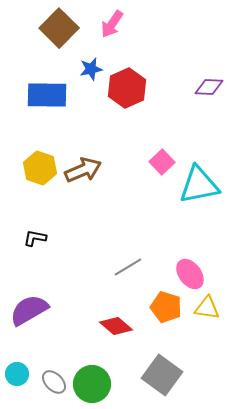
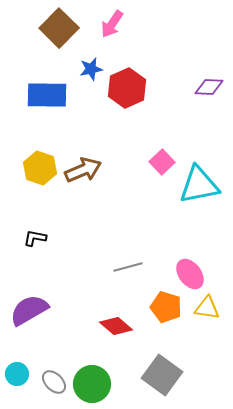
gray line: rotated 16 degrees clockwise
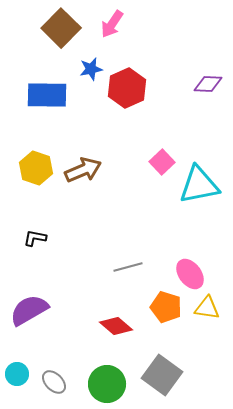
brown square: moved 2 px right
purple diamond: moved 1 px left, 3 px up
yellow hexagon: moved 4 px left
green circle: moved 15 px right
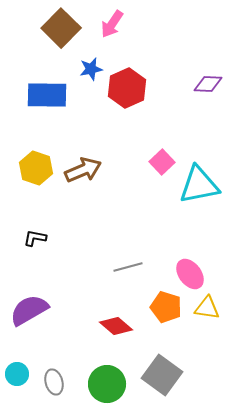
gray ellipse: rotated 30 degrees clockwise
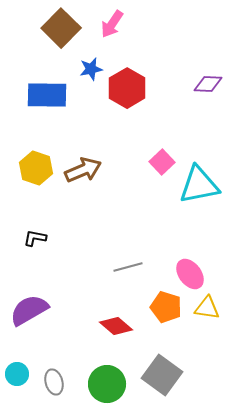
red hexagon: rotated 6 degrees counterclockwise
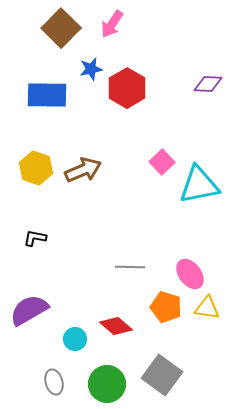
gray line: moved 2 px right; rotated 16 degrees clockwise
cyan circle: moved 58 px right, 35 px up
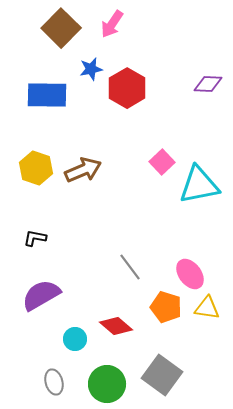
gray line: rotated 52 degrees clockwise
purple semicircle: moved 12 px right, 15 px up
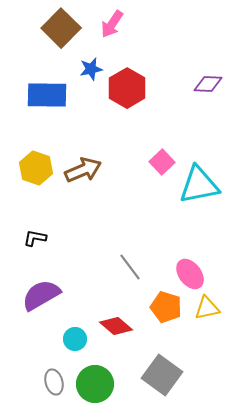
yellow triangle: rotated 20 degrees counterclockwise
green circle: moved 12 px left
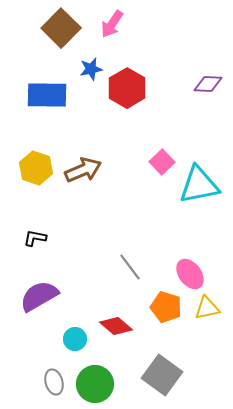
purple semicircle: moved 2 px left, 1 px down
